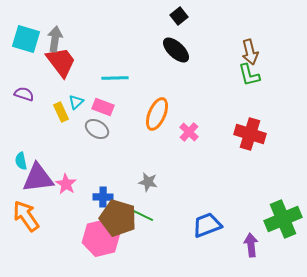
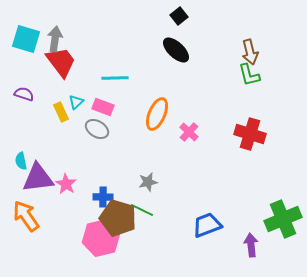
gray star: rotated 24 degrees counterclockwise
green line: moved 5 px up
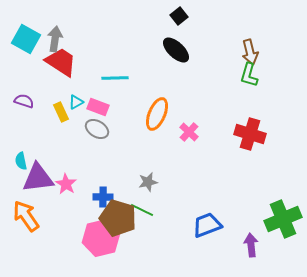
cyan square: rotated 12 degrees clockwise
red trapezoid: rotated 20 degrees counterclockwise
green L-shape: rotated 30 degrees clockwise
purple semicircle: moved 7 px down
cyan triangle: rotated 14 degrees clockwise
pink rectangle: moved 5 px left
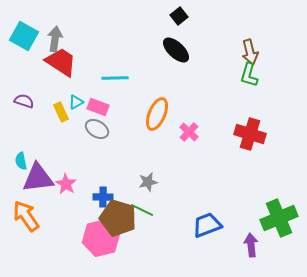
cyan square: moved 2 px left, 3 px up
green cross: moved 4 px left, 1 px up
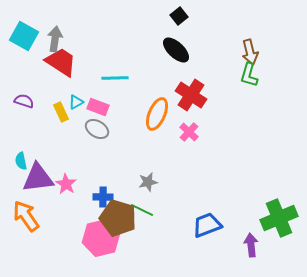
red cross: moved 59 px left, 39 px up; rotated 16 degrees clockwise
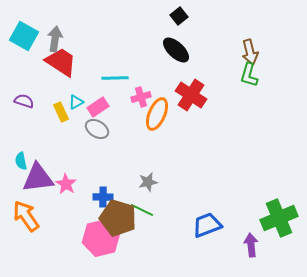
pink rectangle: rotated 55 degrees counterclockwise
pink cross: moved 48 px left, 35 px up; rotated 30 degrees clockwise
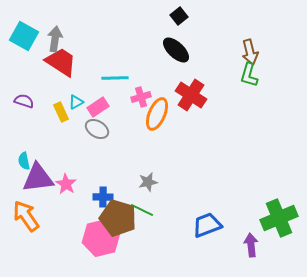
cyan semicircle: moved 3 px right
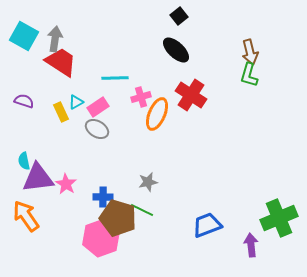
pink hexagon: rotated 6 degrees counterclockwise
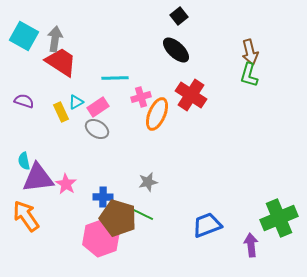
green line: moved 4 px down
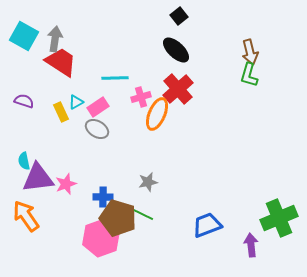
red cross: moved 13 px left, 6 px up; rotated 16 degrees clockwise
pink star: rotated 20 degrees clockwise
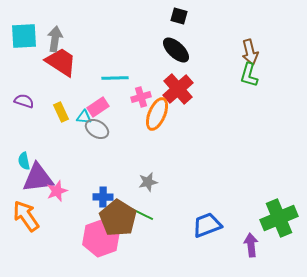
black square: rotated 36 degrees counterclockwise
cyan square: rotated 32 degrees counterclockwise
cyan triangle: moved 8 px right, 15 px down; rotated 35 degrees clockwise
pink star: moved 9 px left, 7 px down
brown pentagon: rotated 15 degrees clockwise
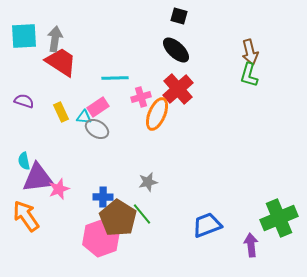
pink star: moved 2 px right, 2 px up
green line: rotated 25 degrees clockwise
